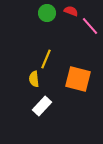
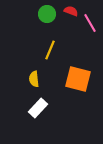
green circle: moved 1 px down
pink line: moved 3 px up; rotated 12 degrees clockwise
yellow line: moved 4 px right, 9 px up
white rectangle: moved 4 px left, 2 px down
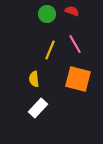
red semicircle: moved 1 px right
pink line: moved 15 px left, 21 px down
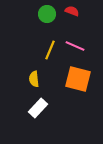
pink line: moved 2 px down; rotated 36 degrees counterclockwise
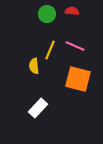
red semicircle: rotated 16 degrees counterclockwise
yellow semicircle: moved 13 px up
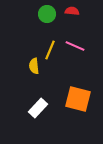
orange square: moved 20 px down
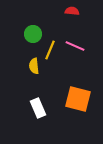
green circle: moved 14 px left, 20 px down
white rectangle: rotated 66 degrees counterclockwise
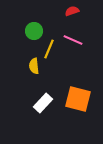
red semicircle: rotated 24 degrees counterclockwise
green circle: moved 1 px right, 3 px up
pink line: moved 2 px left, 6 px up
yellow line: moved 1 px left, 1 px up
white rectangle: moved 5 px right, 5 px up; rotated 66 degrees clockwise
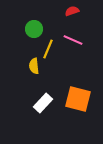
green circle: moved 2 px up
yellow line: moved 1 px left
